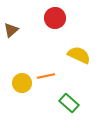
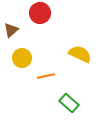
red circle: moved 15 px left, 5 px up
yellow semicircle: moved 1 px right, 1 px up
yellow circle: moved 25 px up
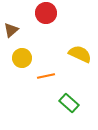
red circle: moved 6 px right
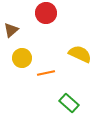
orange line: moved 3 px up
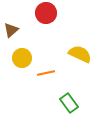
green rectangle: rotated 12 degrees clockwise
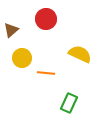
red circle: moved 6 px down
orange line: rotated 18 degrees clockwise
green rectangle: rotated 60 degrees clockwise
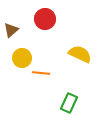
red circle: moved 1 px left
orange line: moved 5 px left
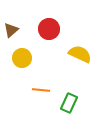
red circle: moved 4 px right, 10 px down
orange line: moved 17 px down
